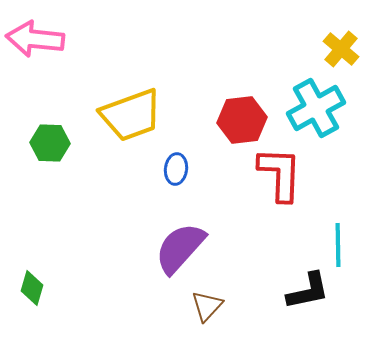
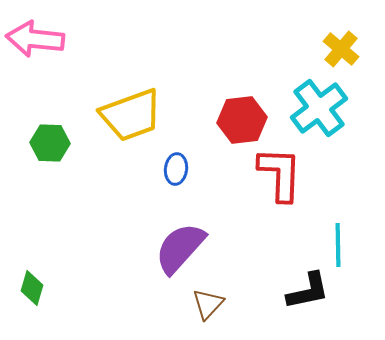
cyan cross: moved 3 px right; rotated 8 degrees counterclockwise
brown triangle: moved 1 px right, 2 px up
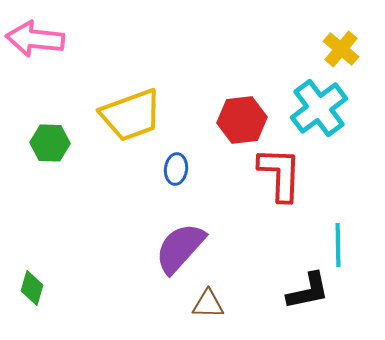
brown triangle: rotated 48 degrees clockwise
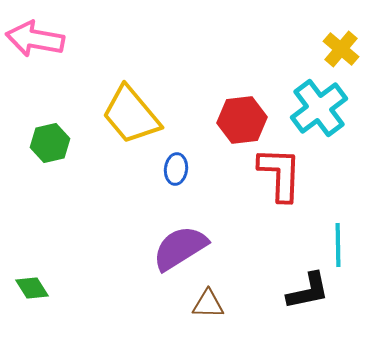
pink arrow: rotated 4 degrees clockwise
yellow trapezoid: rotated 70 degrees clockwise
green hexagon: rotated 15 degrees counterclockwise
purple semicircle: rotated 16 degrees clockwise
green diamond: rotated 48 degrees counterclockwise
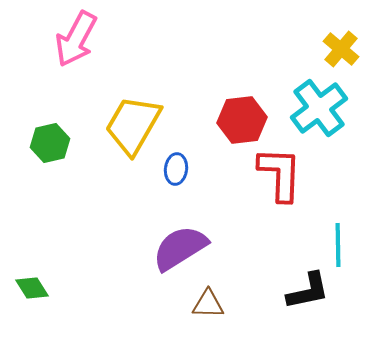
pink arrow: moved 41 px right; rotated 72 degrees counterclockwise
yellow trapezoid: moved 2 px right, 10 px down; rotated 70 degrees clockwise
